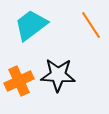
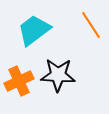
cyan trapezoid: moved 3 px right, 5 px down
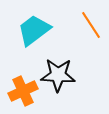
orange cross: moved 4 px right, 10 px down
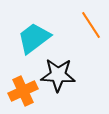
cyan trapezoid: moved 8 px down
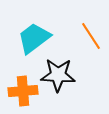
orange line: moved 11 px down
orange cross: rotated 20 degrees clockwise
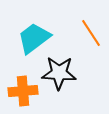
orange line: moved 3 px up
black star: moved 1 px right, 2 px up
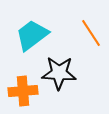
cyan trapezoid: moved 2 px left, 3 px up
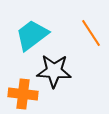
black star: moved 5 px left, 2 px up
orange cross: moved 3 px down; rotated 12 degrees clockwise
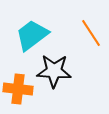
orange cross: moved 5 px left, 5 px up
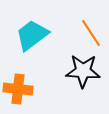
black star: moved 29 px right
